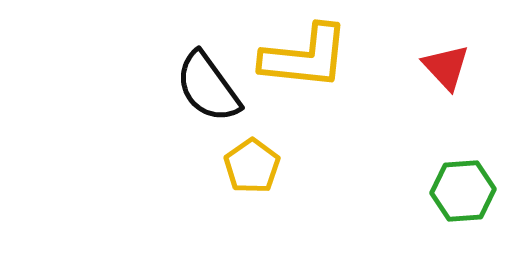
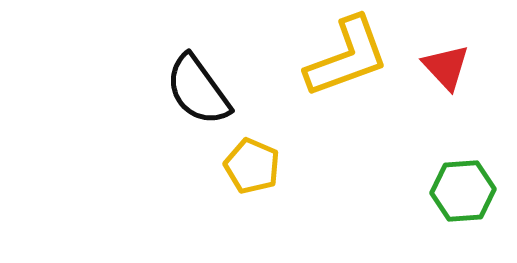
yellow L-shape: moved 42 px right; rotated 26 degrees counterclockwise
black semicircle: moved 10 px left, 3 px down
yellow pentagon: rotated 14 degrees counterclockwise
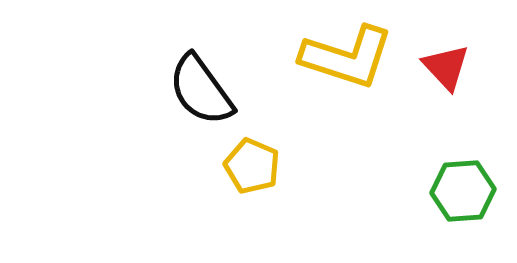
yellow L-shape: rotated 38 degrees clockwise
black semicircle: moved 3 px right
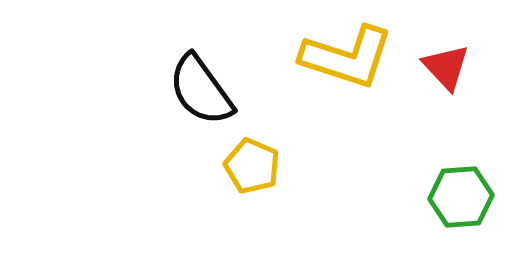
green hexagon: moved 2 px left, 6 px down
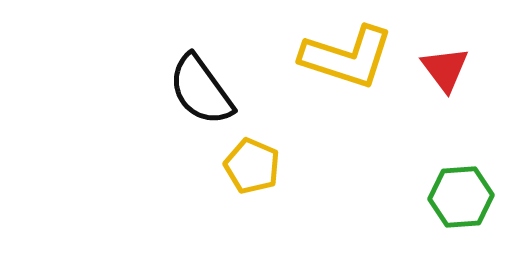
red triangle: moved 1 px left, 2 px down; rotated 6 degrees clockwise
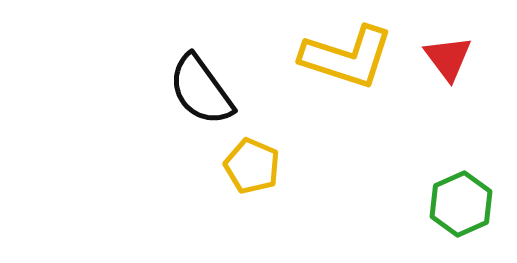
red triangle: moved 3 px right, 11 px up
green hexagon: moved 7 px down; rotated 20 degrees counterclockwise
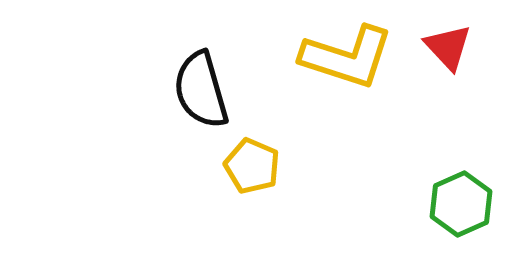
red triangle: moved 11 px up; rotated 6 degrees counterclockwise
black semicircle: rotated 20 degrees clockwise
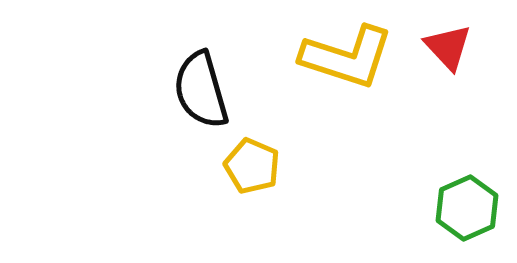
green hexagon: moved 6 px right, 4 px down
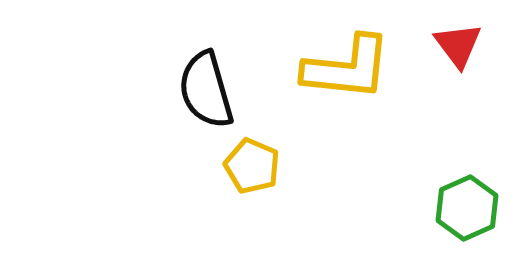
red triangle: moved 10 px right, 2 px up; rotated 6 degrees clockwise
yellow L-shape: moved 11 px down; rotated 12 degrees counterclockwise
black semicircle: moved 5 px right
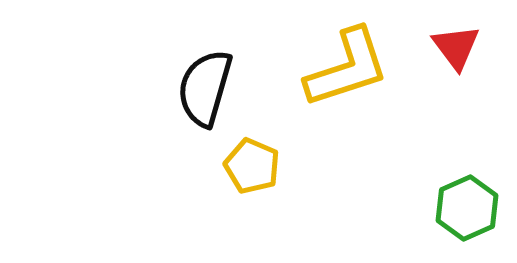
red triangle: moved 2 px left, 2 px down
yellow L-shape: rotated 24 degrees counterclockwise
black semicircle: moved 1 px left, 2 px up; rotated 32 degrees clockwise
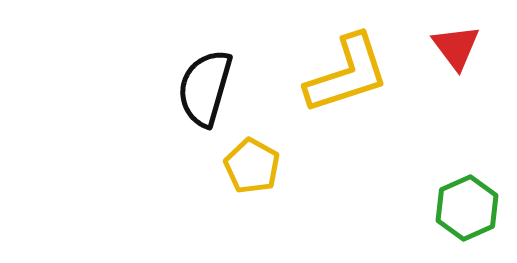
yellow L-shape: moved 6 px down
yellow pentagon: rotated 6 degrees clockwise
